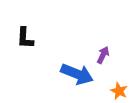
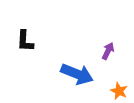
black L-shape: moved 3 px down
purple arrow: moved 5 px right, 4 px up
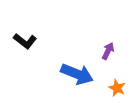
black L-shape: rotated 55 degrees counterclockwise
orange star: moved 2 px left, 3 px up
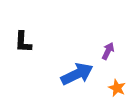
black L-shape: moved 2 px left, 1 px down; rotated 55 degrees clockwise
blue arrow: rotated 48 degrees counterclockwise
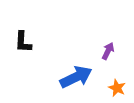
blue arrow: moved 1 px left, 3 px down
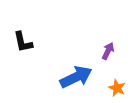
black L-shape: rotated 15 degrees counterclockwise
